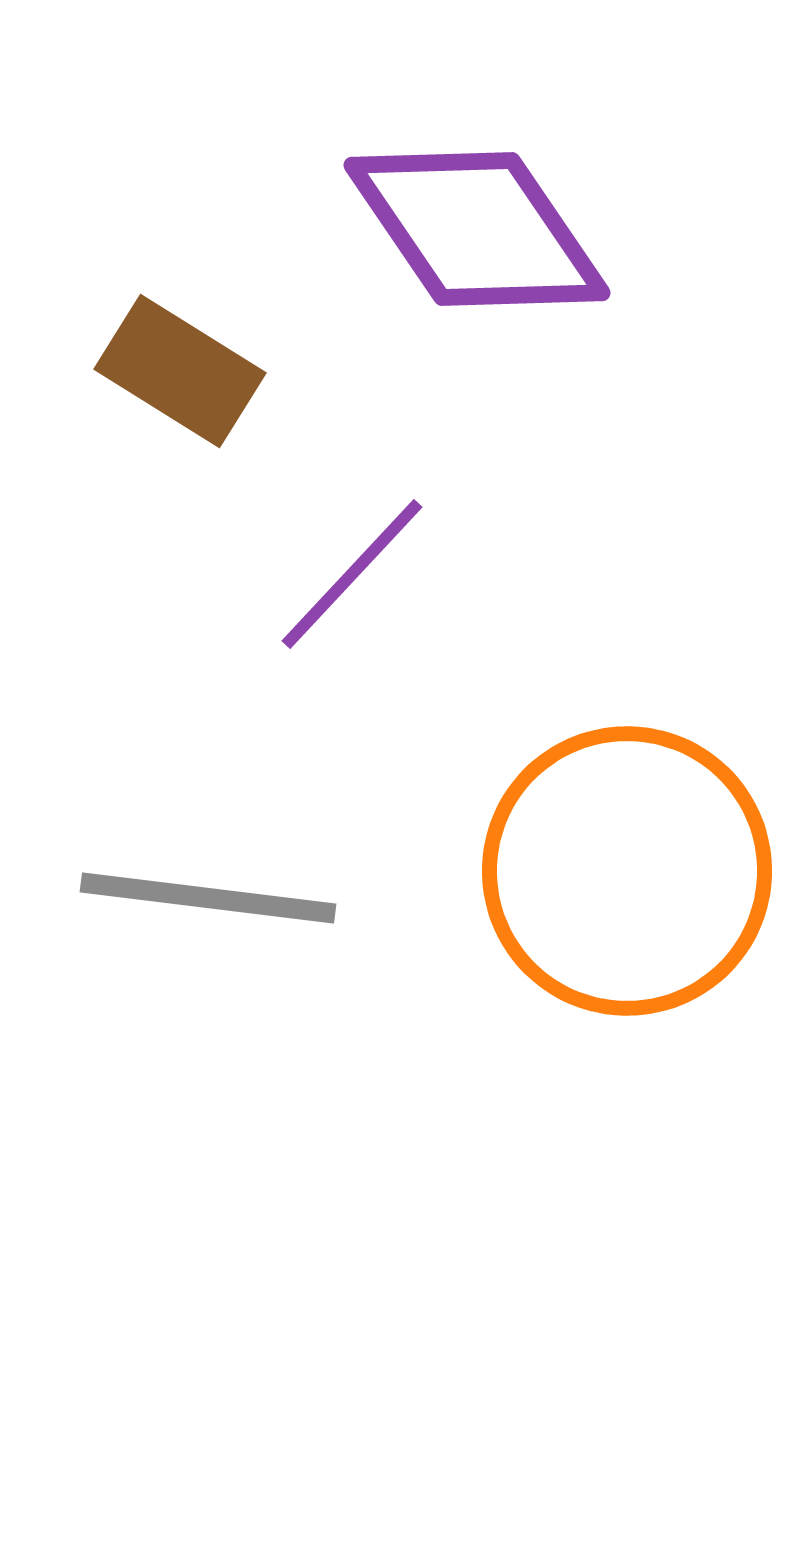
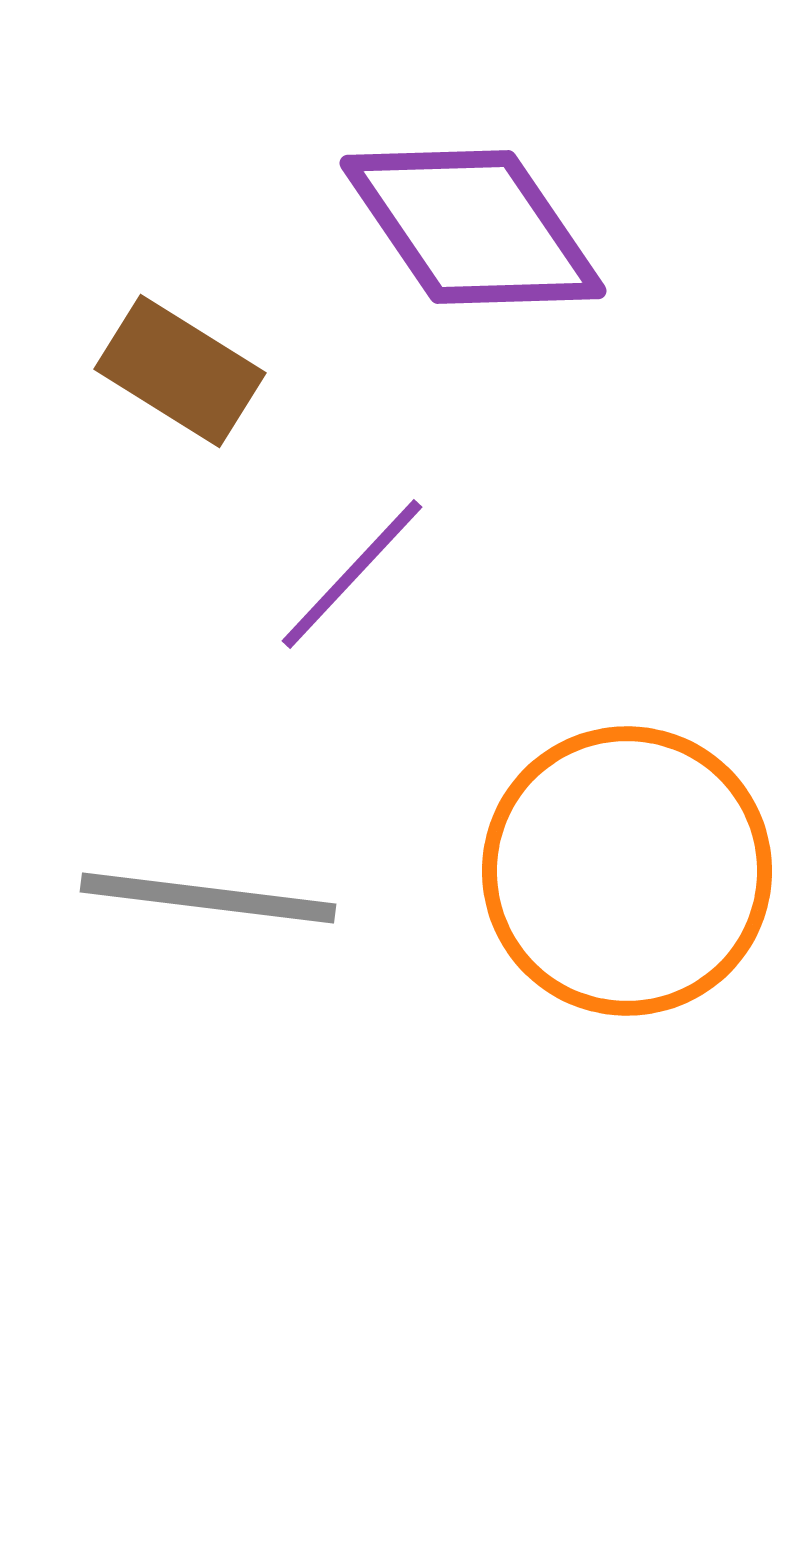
purple diamond: moved 4 px left, 2 px up
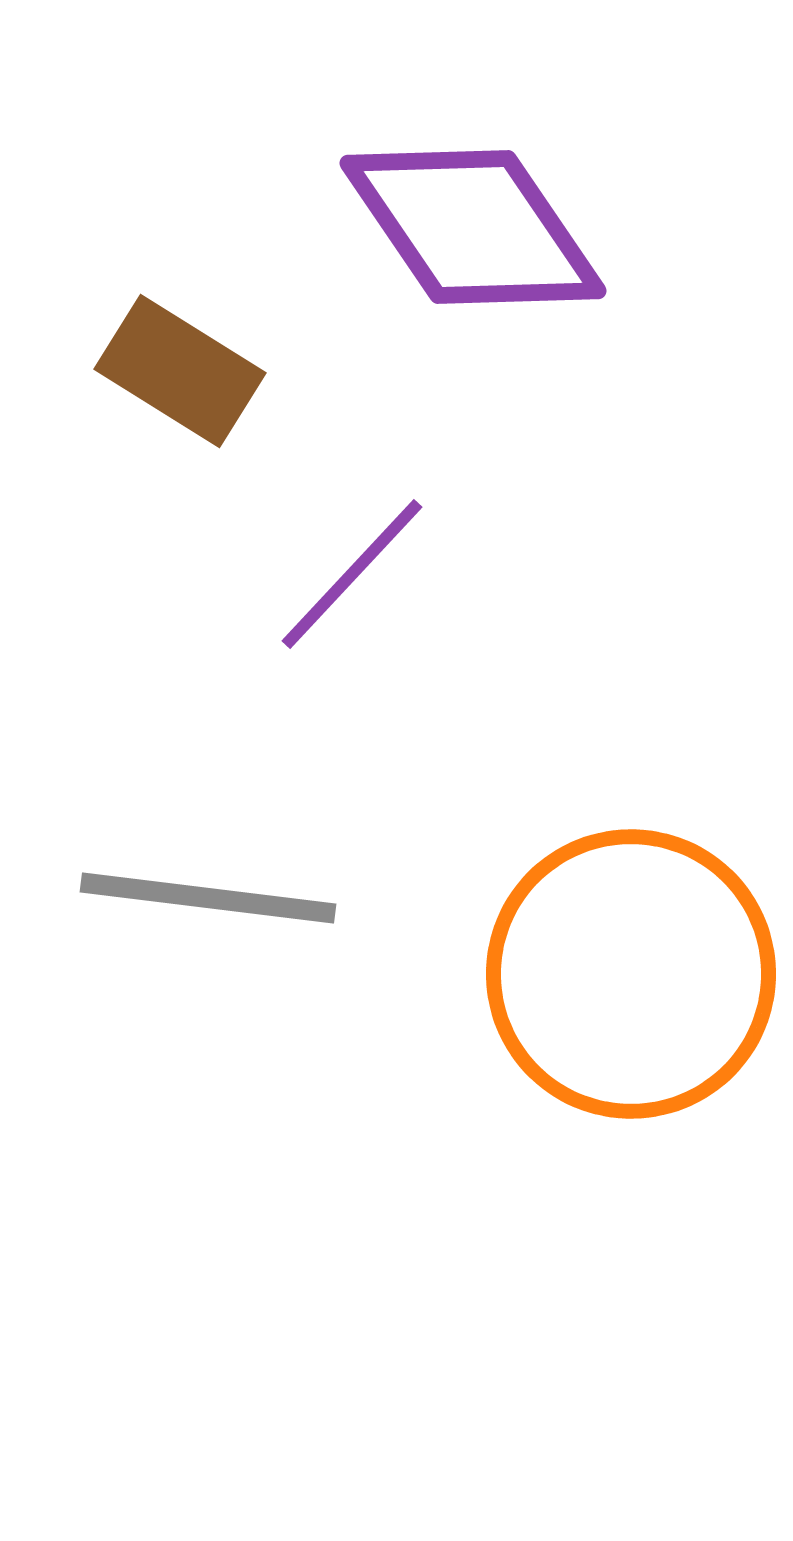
orange circle: moved 4 px right, 103 px down
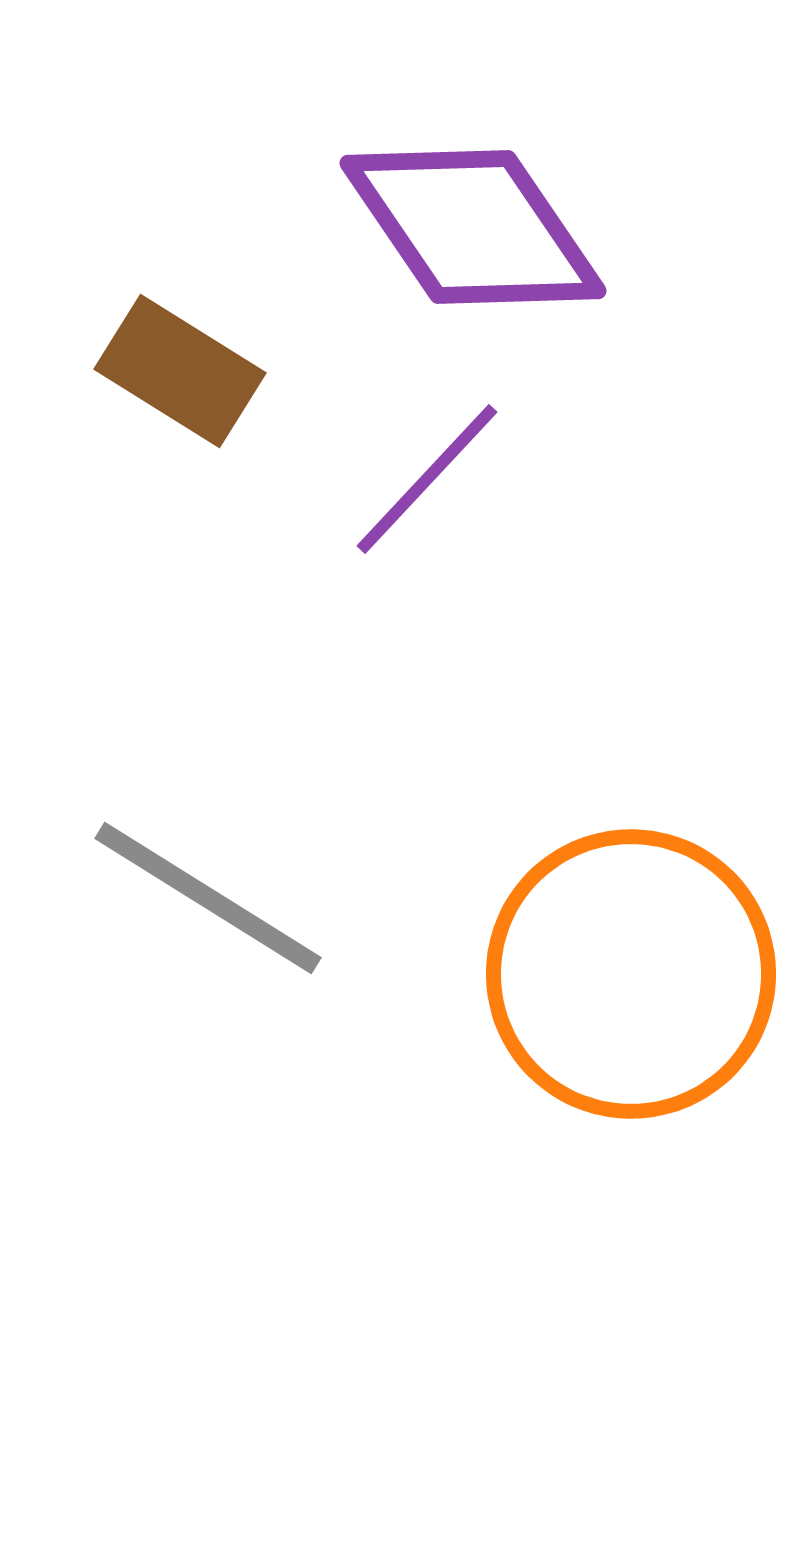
purple line: moved 75 px right, 95 px up
gray line: rotated 25 degrees clockwise
